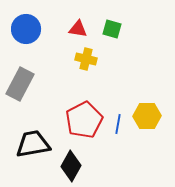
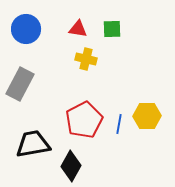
green square: rotated 18 degrees counterclockwise
blue line: moved 1 px right
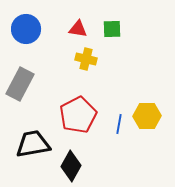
red pentagon: moved 6 px left, 5 px up
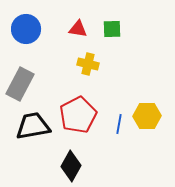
yellow cross: moved 2 px right, 5 px down
black trapezoid: moved 18 px up
